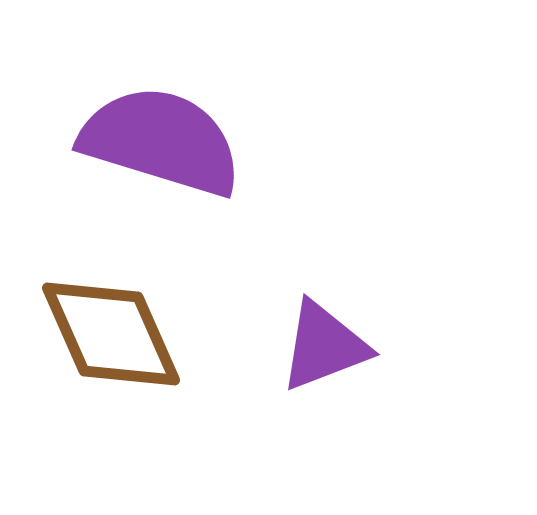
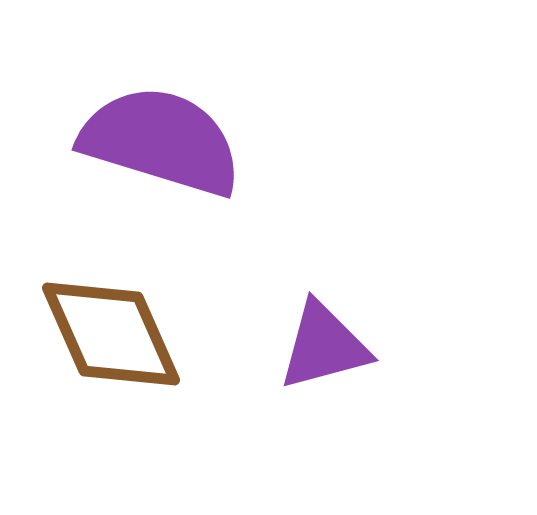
purple triangle: rotated 6 degrees clockwise
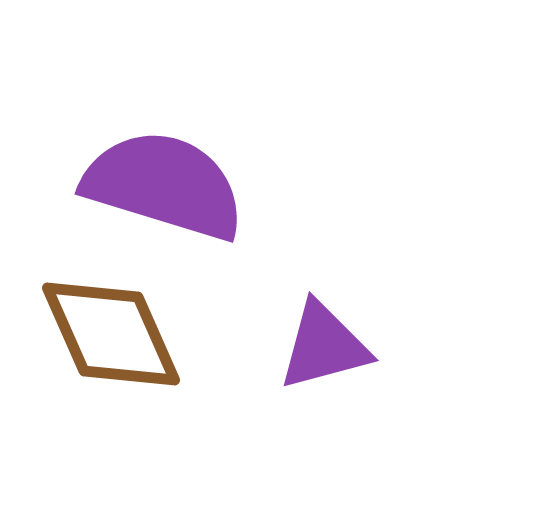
purple semicircle: moved 3 px right, 44 px down
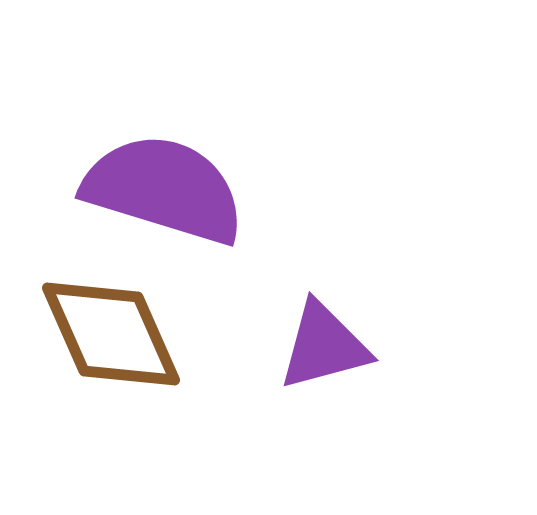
purple semicircle: moved 4 px down
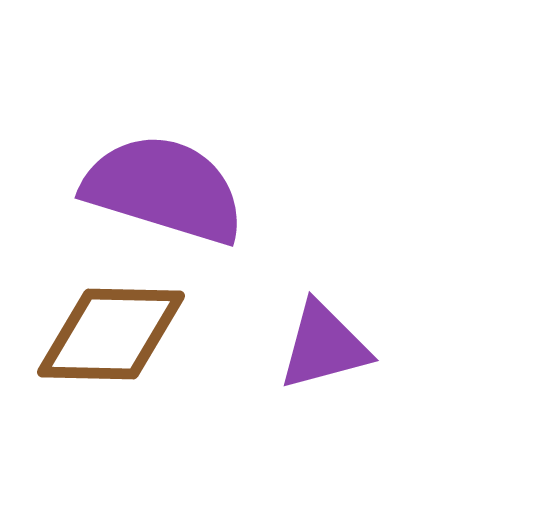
brown diamond: rotated 65 degrees counterclockwise
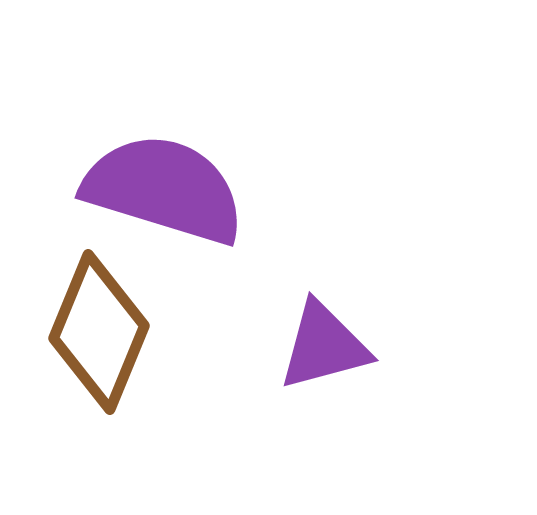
brown diamond: moved 12 px left, 2 px up; rotated 69 degrees counterclockwise
